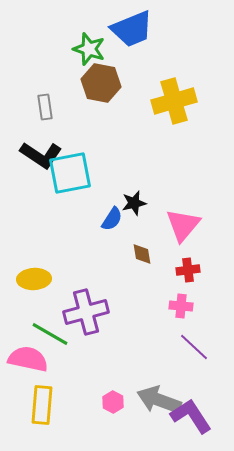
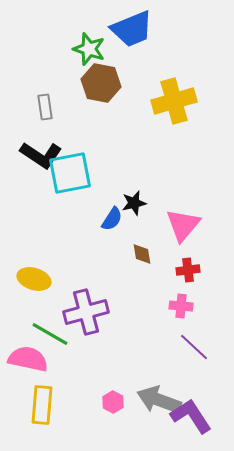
yellow ellipse: rotated 20 degrees clockwise
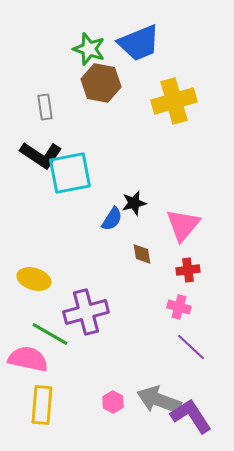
blue trapezoid: moved 7 px right, 14 px down
pink cross: moved 2 px left, 1 px down; rotated 10 degrees clockwise
purple line: moved 3 px left
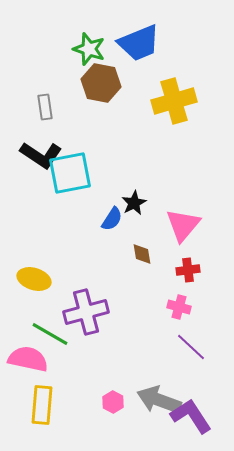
black star: rotated 15 degrees counterclockwise
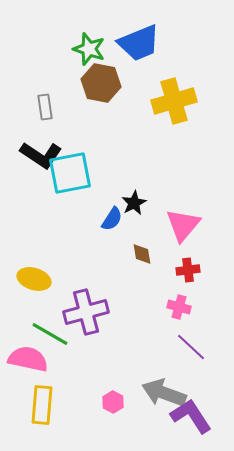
gray arrow: moved 5 px right, 7 px up
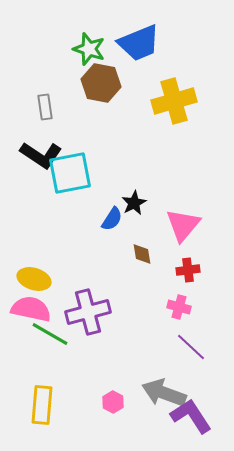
purple cross: moved 2 px right
pink semicircle: moved 3 px right, 50 px up
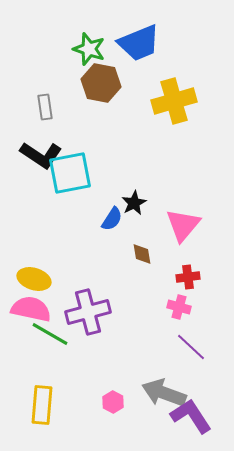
red cross: moved 7 px down
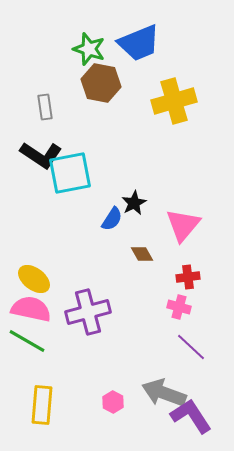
brown diamond: rotated 20 degrees counterclockwise
yellow ellipse: rotated 20 degrees clockwise
green line: moved 23 px left, 7 px down
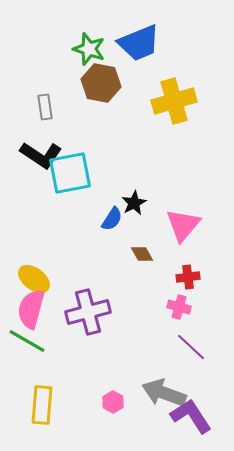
pink semicircle: rotated 87 degrees counterclockwise
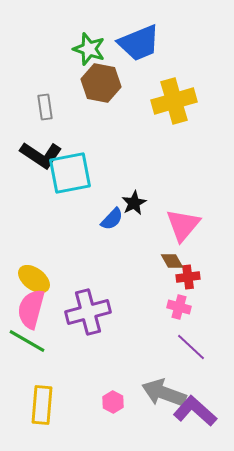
blue semicircle: rotated 10 degrees clockwise
brown diamond: moved 30 px right, 7 px down
purple L-shape: moved 4 px right, 5 px up; rotated 15 degrees counterclockwise
